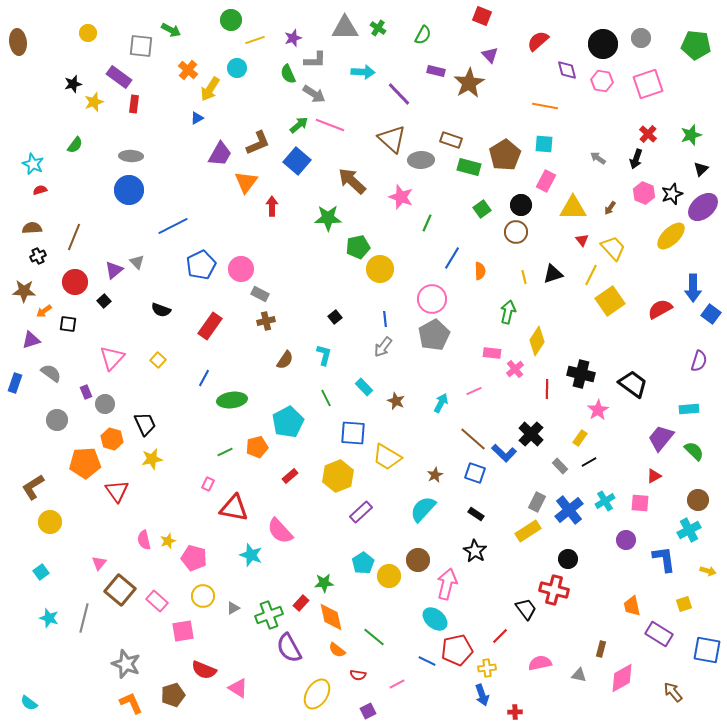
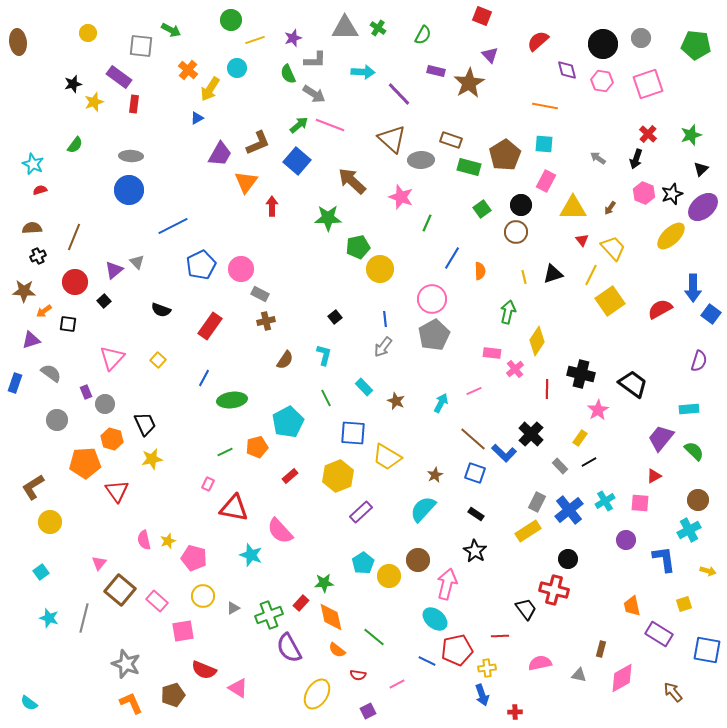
red line at (500, 636): rotated 42 degrees clockwise
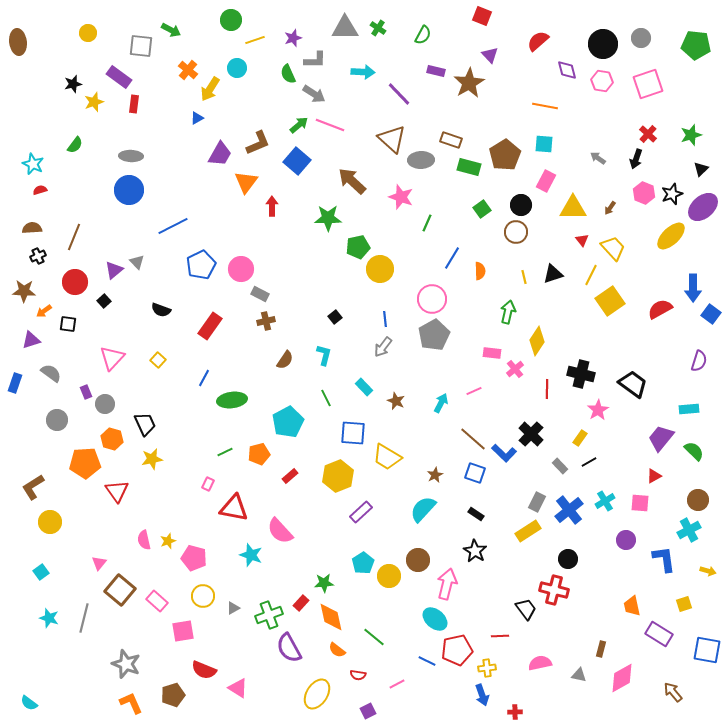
orange pentagon at (257, 447): moved 2 px right, 7 px down
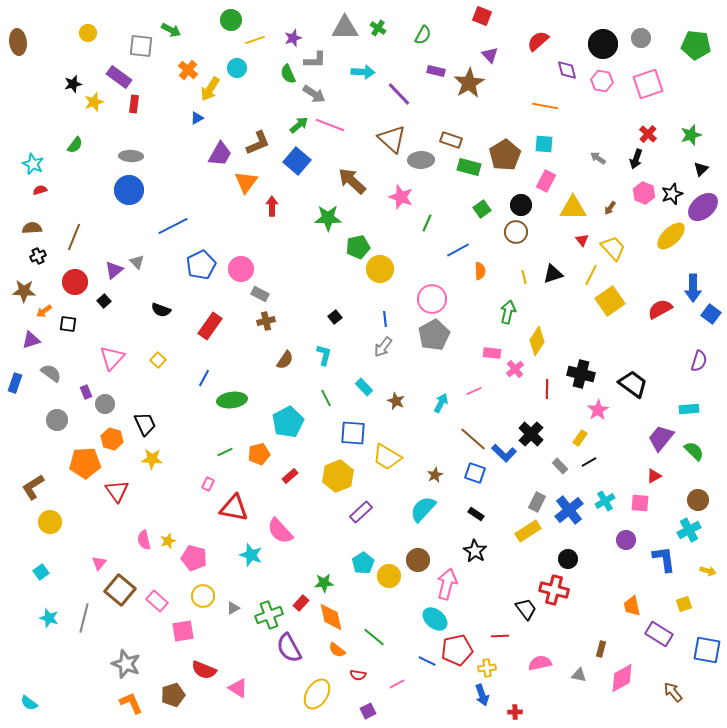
blue line at (452, 258): moved 6 px right, 8 px up; rotated 30 degrees clockwise
yellow star at (152, 459): rotated 15 degrees clockwise
